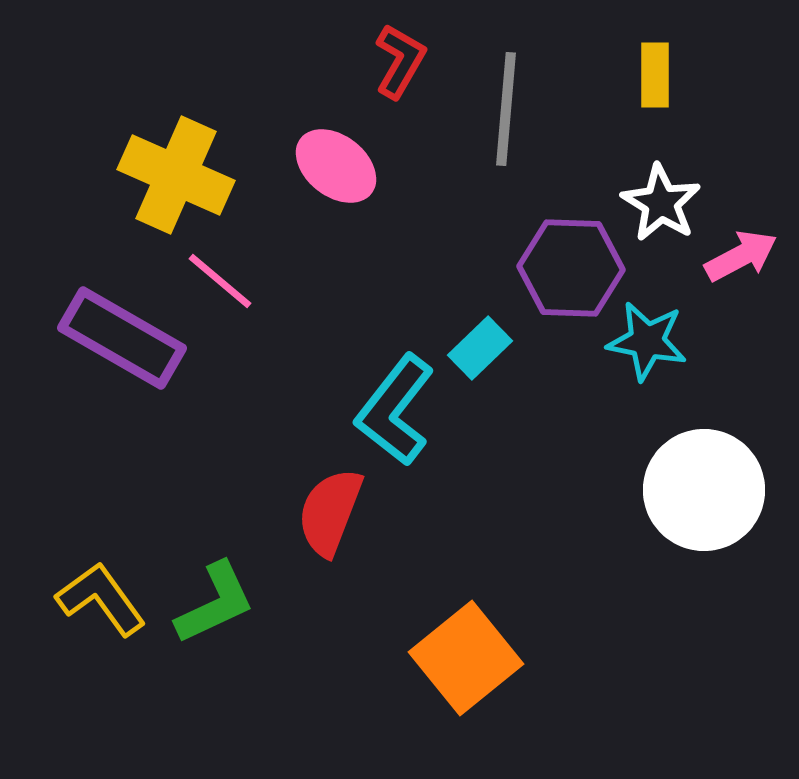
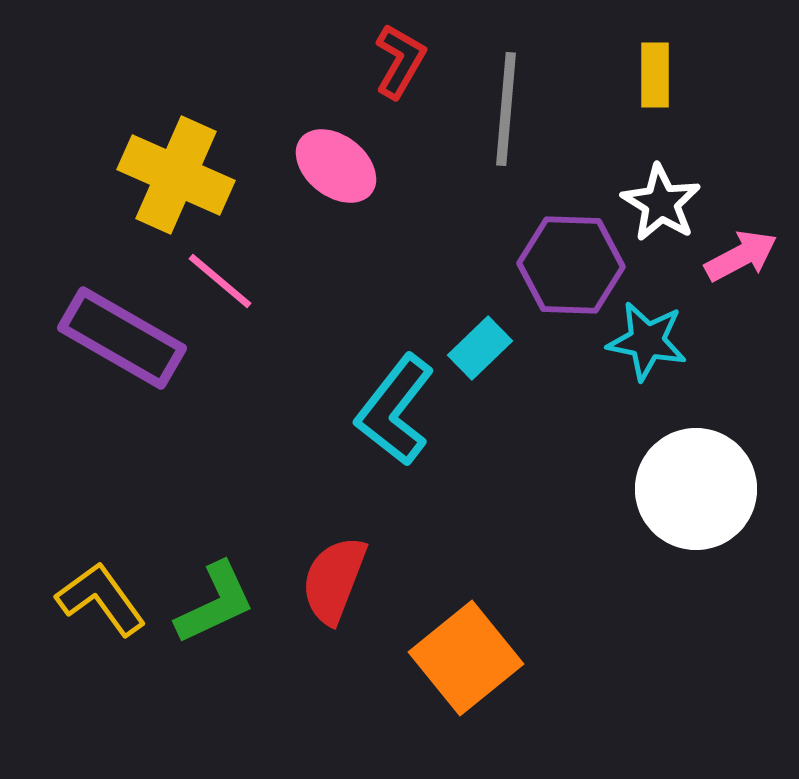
purple hexagon: moved 3 px up
white circle: moved 8 px left, 1 px up
red semicircle: moved 4 px right, 68 px down
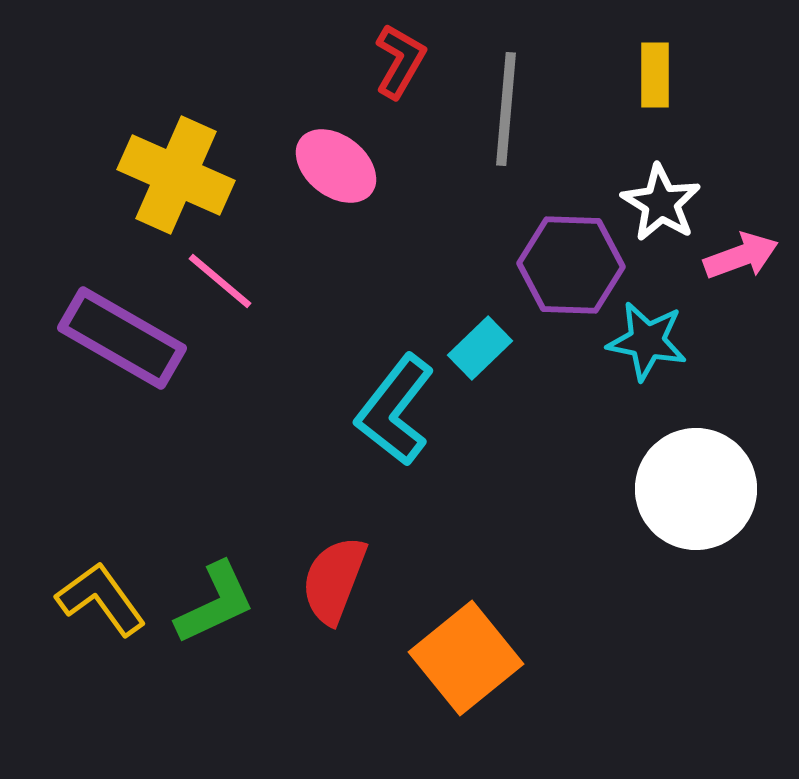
pink arrow: rotated 8 degrees clockwise
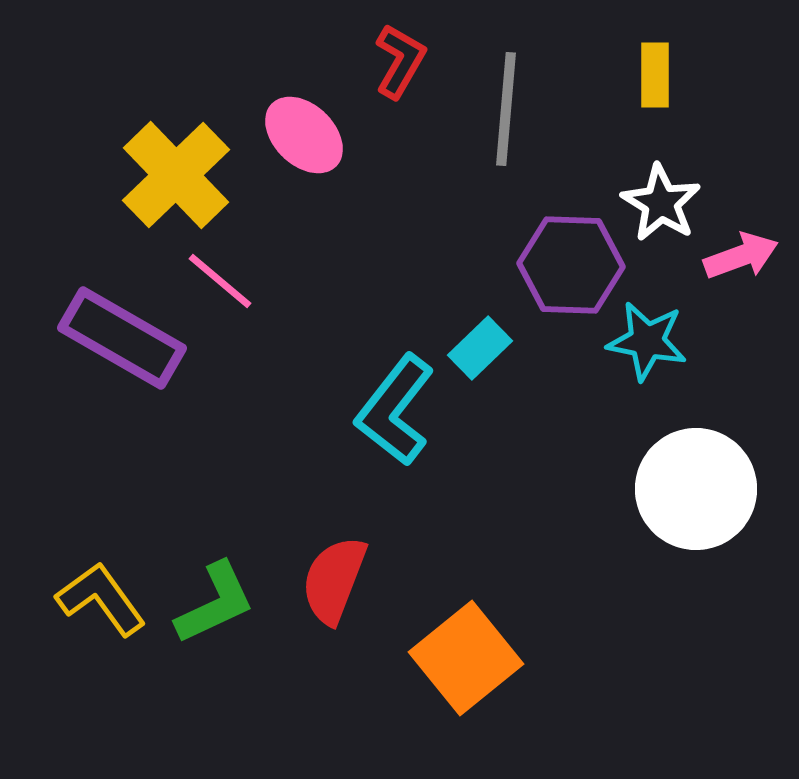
pink ellipse: moved 32 px left, 31 px up; rotated 6 degrees clockwise
yellow cross: rotated 22 degrees clockwise
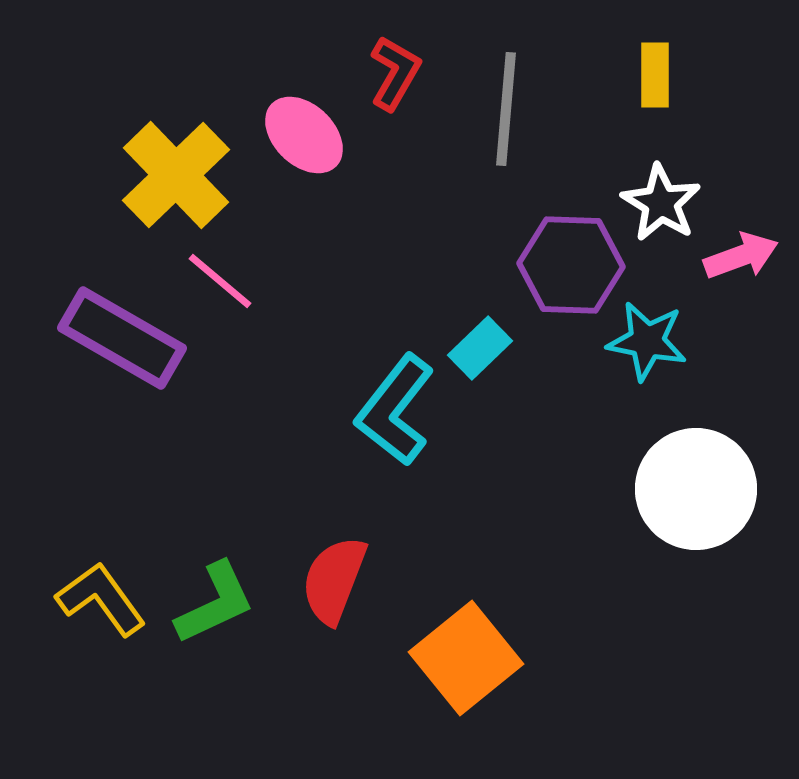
red L-shape: moved 5 px left, 12 px down
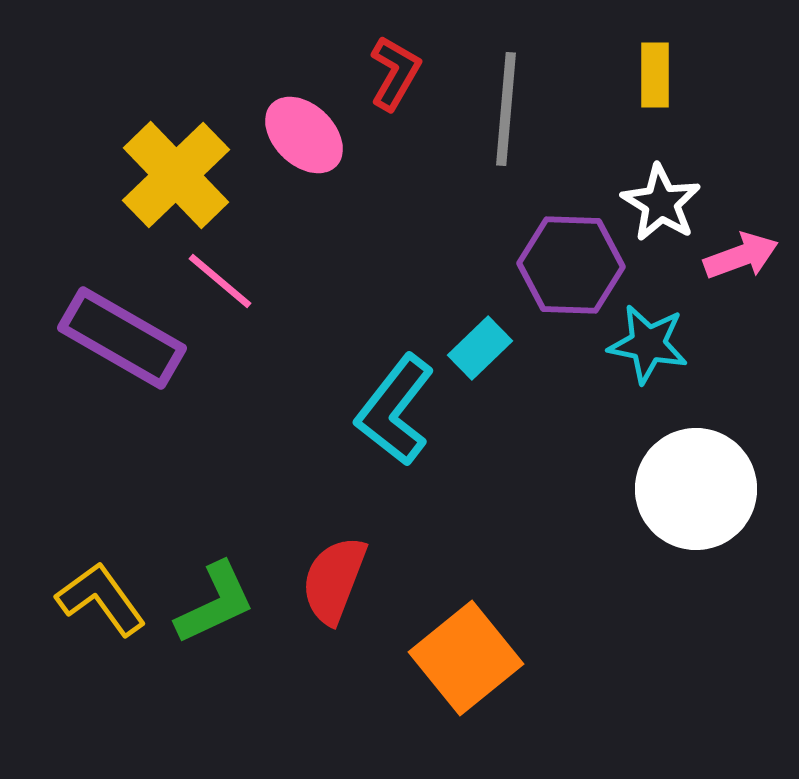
cyan star: moved 1 px right, 3 px down
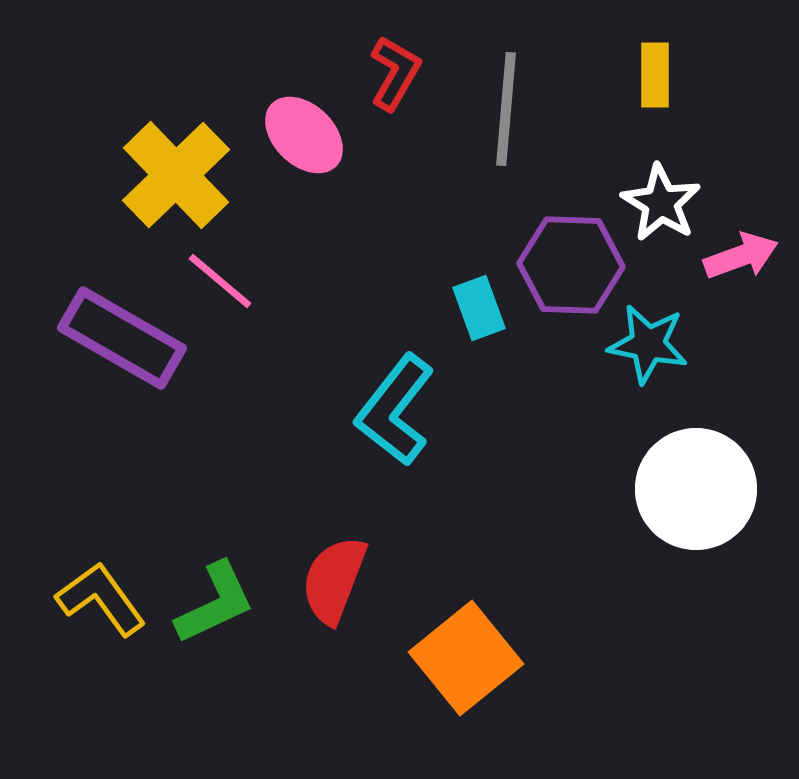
cyan rectangle: moved 1 px left, 40 px up; rotated 66 degrees counterclockwise
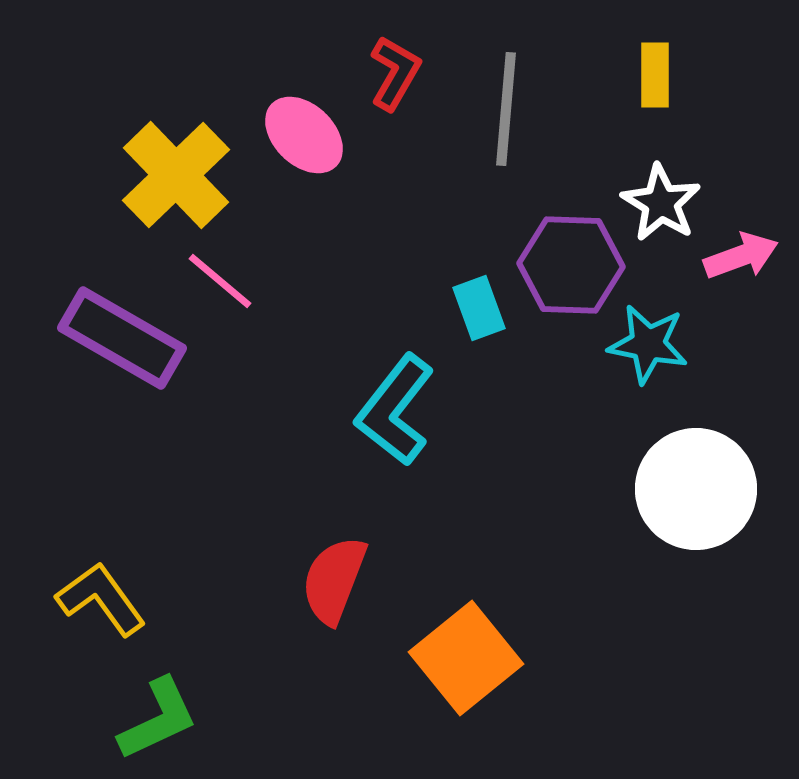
green L-shape: moved 57 px left, 116 px down
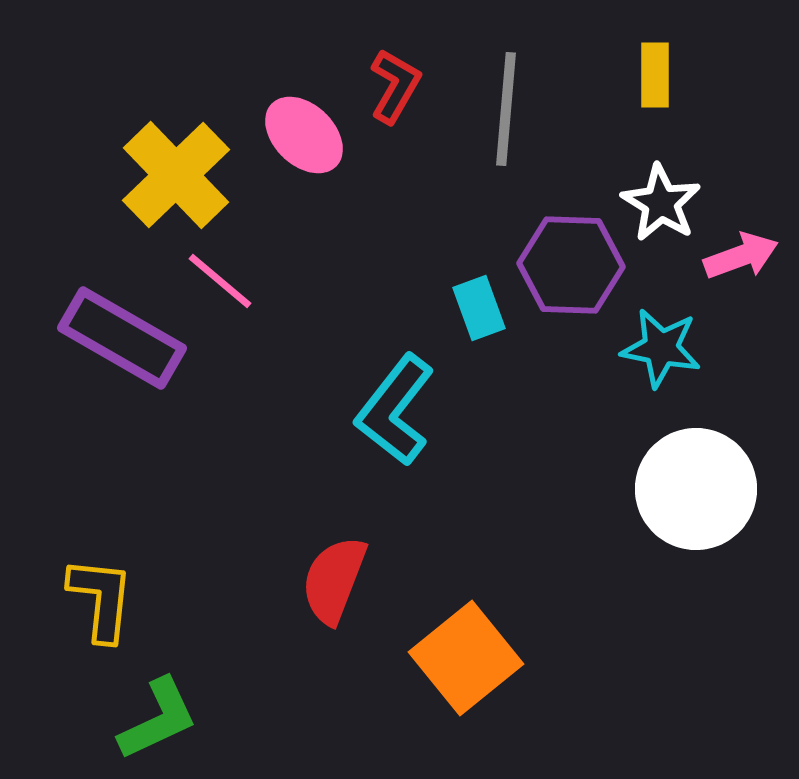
red L-shape: moved 13 px down
cyan star: moved 13 px right, 4 px down
yellow L-shape: rotated 42 degrees clockwise
